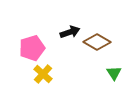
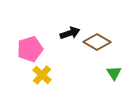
black arrow: moved 1 px down
pink pentagon: moved 2 px left, 1 px down
yellow cross: moved 1 px left, 1 px down
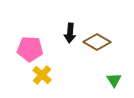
black arrow: rotated 114 degrees clockwise
pink pentagon: rotated 20 degrees clockwise
green triangle: moved 7 px down
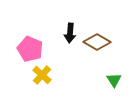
pink pentagon: rotated 20 degrees clockwise
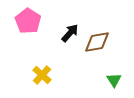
black arrow: rotated 144 degrees counterclockwise
brown diamond: rotated 40 degrees counterclockwise
pink pentagon: moved 2 px left, 28 px up; rotated 10 degrees clockwise
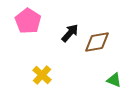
green triangle: rotated 35 degrees counterclockwise
